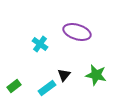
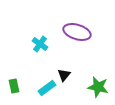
green star: moved 2 px right, 12 px down
green rectangle: rotated 64 degrees counterclockwise
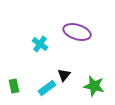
green star: moved 4 px left, 1 px up
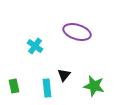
cyan cross: moved 5 px left, 2 px down
cyan rectangle: rotated 60 degrees counterclockwise
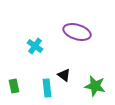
black triangle: rotated 32 degrees counterclockwise
green star: moved 1 px right
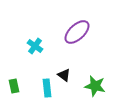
purple ellipse: rotated 60 degrees counterclockwise
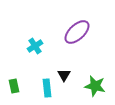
cyan cross: rotated 21 degrees clockwise
black triangle: rotated 24 degrees clockwise
